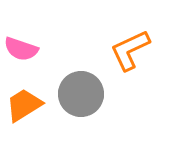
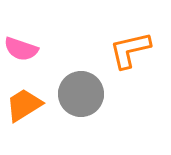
orange L-shape: rotated 12 degrees clockwise
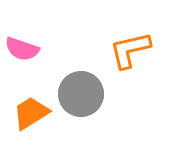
pink semicircle: moved 1 px right
orange trapezoid: moved 7 px right, 8 px down
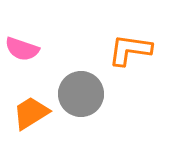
orange L-shape: rotated 21 degrees clockwise
